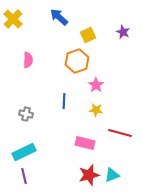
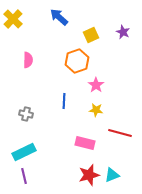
yellow square: moved 3 px right
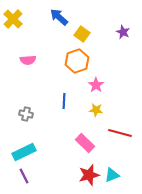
yellow square: moved 9 px left, 1 px up; rotated 28 degrees counterclockwise
pink semicircle: rotated 84 degrees clockwise
pink rectangle: rotated 30 degrees clockwise
purple line: rotated 14 degrees counterclockwise
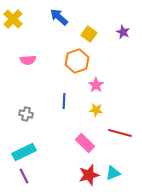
yellow square: moved 7 px right
cyan triangle: moved 1 px right, 2 px up
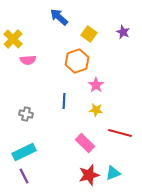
yellow cross: moved 20 px down
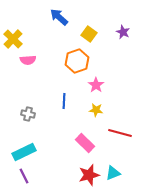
gray cross: moved 2 px right
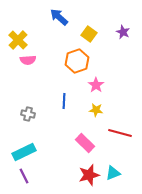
yellow cross: moved 5 px right, 1 px down
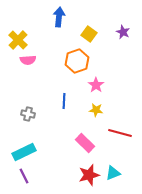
blue arrow: rotated 54 degrees clockwise
